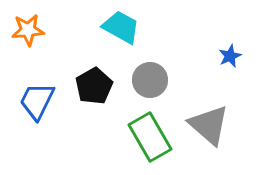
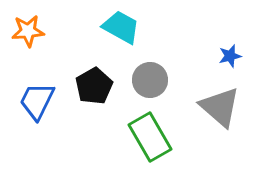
orange star: moved 1 px down
blue star: rotated 10 degrees clockwise
gray triangle: moved 11 px right, 18 px up
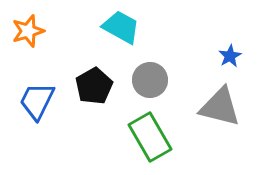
orange star: rotated 12 degrees counterclockwise
blue star: rotated 15 degrees counterclockwise
gray triangle: rotated 27 degrees counterclockwise
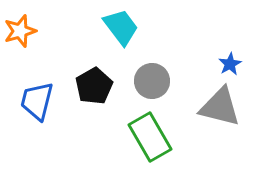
cyan trapezoid: rotated 24 degrees clockwise
orange star: moved 8 px left
blue star: moved 8 px down
gray circle: moved 2 px right, 1 px down
blue trapezoid: rotated 12 degrees counterclockwise
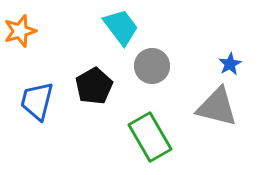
gray circle: moved 15 px up
gray triangle: moved 3 px left
